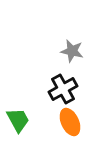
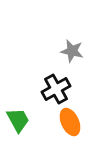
black cross: moved 7 px left
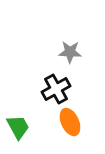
gray star: moved 2 px left, 1 px down; rotated 10 degrees counterclockwise
green trapezoid: moved 7 px down
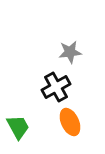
gray star: rotated 10 degrees counterclockwise
black cross: moved 2 px up
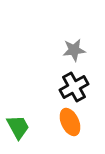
gray star: moved 4 px right, 2 px up
black cross: moved 18 px right
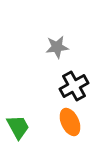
gray star: moved 17 px left, 3 px up
black cross: moved 1 px up
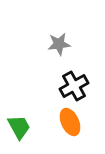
gray star: moved 2 px right, 3 px up
green trapezoid: moved 1 px right
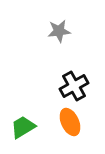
gray star: moved 13 px up
green trapezoid: moved 4 px right; rotated 92 degrees counterclockwise
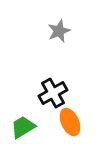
gray star: rotated 15 degrees counterclockwise
black cross: moved 21 px left, 7 px down
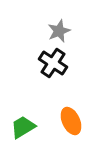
black cross: moved 30 px up; rotated 28 degrees counterclockwise
orange ellipse: moved 1 px right, 1 px up
